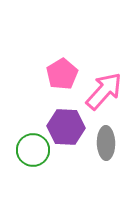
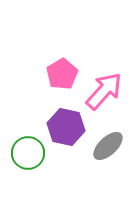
purple hexagon: rotated 9 degrees clockwise
gray ellipse: moved 2 px right, 3 px down; rotated 48 degrees clockwise
green circle: moved 5 px left, 3 px down
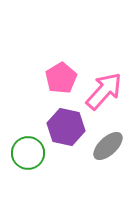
pink pentagon: moved 1 px left, 4 px down
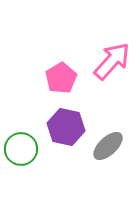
pink arrow: moved 8 px right, 30 px up
green circle: moved 7 px left, 4 px up
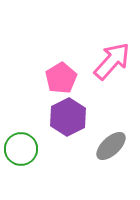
purple hexagon: moved 2 px right, 10 px up; rotated 21 degrees clockwise
gray ellipse: moved 3 px right
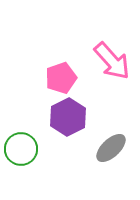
pink arrow: rotated 96 degrees clockwise
pink pentagon: rotated 12 degrees clockwise
gray ellipse: moved 2 px down
